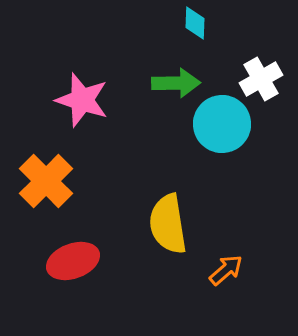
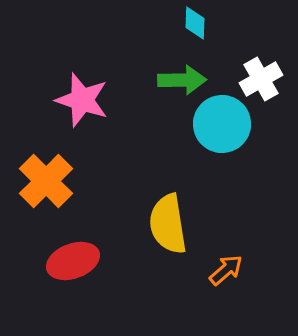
green arrow: moved 6 px right, 3 px up
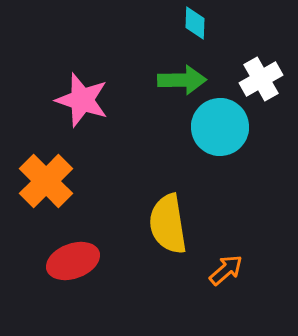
cyan circle: moved 2 px left, 3 px down
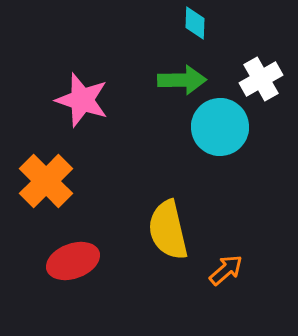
yellow semicircle: moved 6 px down; rotated 4 degrees counterclockwise
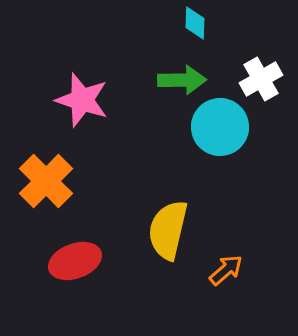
yellow semicircle: rotated 26 degrees clockwise
red ellipse: moved 2 px right
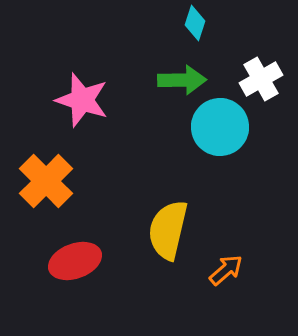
cyan diamond: rotated 16 degrees clockwise
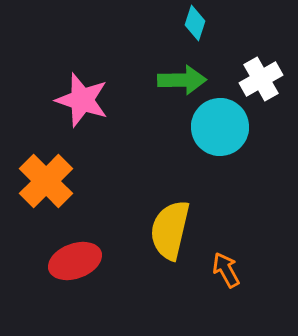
yellow semicircle: moved 2 px right
orange arrow: rotated 78 degrees counterclockwise
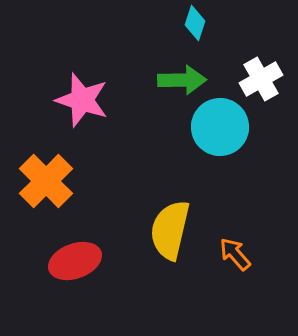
orange arrow: moved 9 px right, 16 px up; rotated 12 degrees counterclockwise
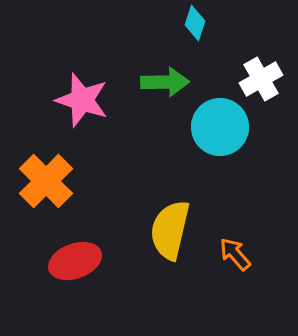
green arrow: moved 17 px left, 2 px down
